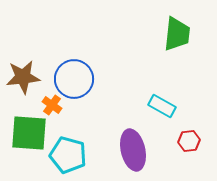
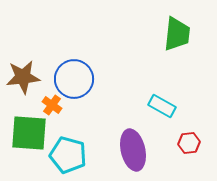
red hexagon: moved 2 px down
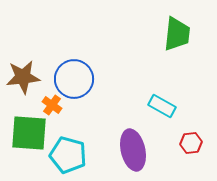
red hexagon: moved 2 px right
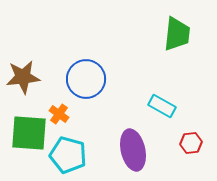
blue circle: moved 12 px right
orange cross: moved 7 px right, 9 px down
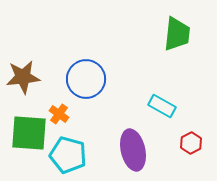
red hexagon: rotated 20 degrees counterclockwise
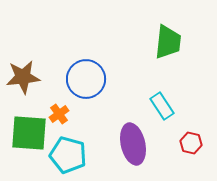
green trapezoid: moved 9 px left, 8 px down
cyan rectangle: rotated 28 degrees clockwise
orange cross: rotated 18 degrees clockwise
red hexagon: rotated 20 degrees counterclockwise
purple ellipse: moved 6 px up
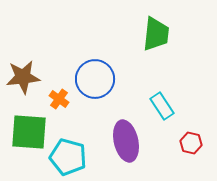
green trapezoid: moved 12 px left, 8 px up
blue circle: moved 9 px right
orange cross: moved 15 px up; rotated 18 degrees counterclockwise
green square: moved 1 px up
purple ellipse: moved 7 px left, 3 px up
cyan pentagon: moved 2 px down
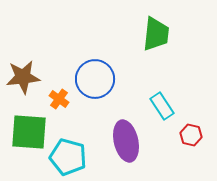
red hexagon: moved 8 px up
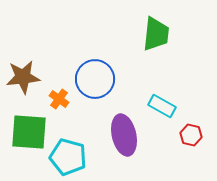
cyan rectangle: rotated 28 degrees counterclockwise
purple ellipse: moved 2 px left, 6 px up
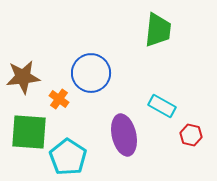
green trapezoid: moved 2 px right, 4 px up
blue circle: moved 4 px left, 6 px up
cyan pentagon: rotated 18 degrees clockwise
